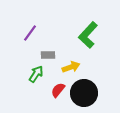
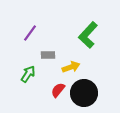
green arrow: moved 8 px left
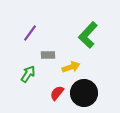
red semicircle: moved 1 px left, 3 px down
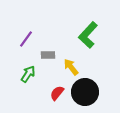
purple line: moved 4 px left, 6 px down
yellow arrow: rotated 108 degrees counterclockwise
black circle: moved 1 px right, 1 px up
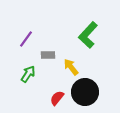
red semicircle: moved 5 px down
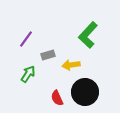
gray rectangle: rotated 16 degrees counterclockwise
yellow arrow: moved 2 px up; rotated 60 degrees counterclockwise
red semicircle: rotated 63 degrees counterclockwise
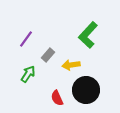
gray rectangle: rotated 32 degrees counterclockwise
black circle: moved 1 px right, 2 px up
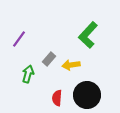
purple line: moved 7 px left
gray rectangle: moved 1 px right, 4 px down
green arrow: rotated 18 degrees counterclockwise
black circle: moved 1 px right, 5 px down
red semicircle: rotated 28 degrees clockwise
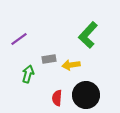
purple line: rotated 18 degrees clockwise
gray rectangle: rotated 40 degrees clockwise
black circle: moved 1 px left
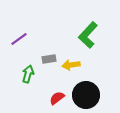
red semicircle: rotated 49 degrees clockwise
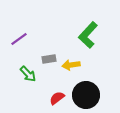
green arrow: rotated 120 degrees clockwise
